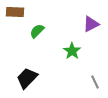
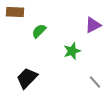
purple triangle: moved 2 px right, 1 px down
green semicircle: moved 2 px right
green star: rotated 18 degrees clockwise
gray line: rotated 16 degrees counterclockwise
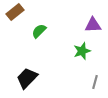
brown rectangle: rotated 42 degrees counterclockwise
purple triangle: rotated 24 degrees clockwise
green star: moved 10 px right
gray line: rotated 56 degrees clockwise
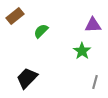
brown rectangle: moved 4 px down
green semicircle: moved 2 px right
green star: rotated 18 degrees counterclockwise
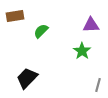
brown rectangle: rotated 30 degrees clockwise
purple triangle: moved 2 px left
gray line: moved 3 px right, 3 px down
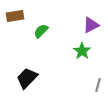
purple triangle: rotated 24 degrees counterclockwise
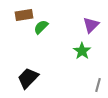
brown rectangle: moved 9 px right, 1 px up
purple triangle: rotated 18 degrees counterclockwise
green semicircle: moved 4 px up
black trapezoid: moved 1 px right
